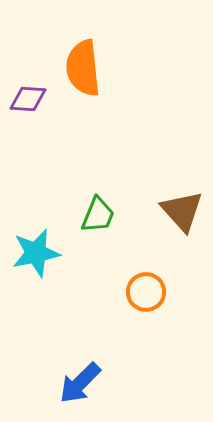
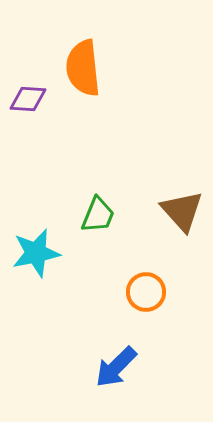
blue arrow: moved 36 px right, 16 px up
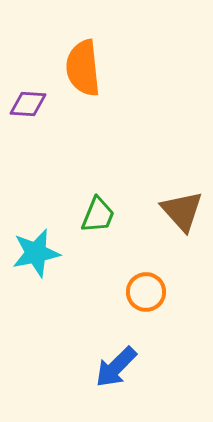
purple diamond: moved 5 px down
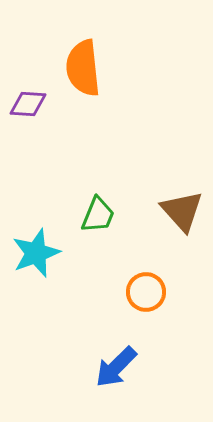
cyan star: rotated 9 degrees counterclockwise
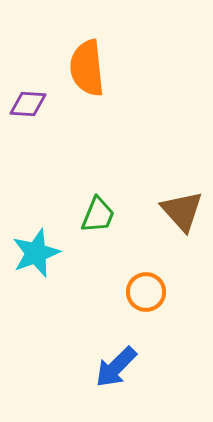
orange semicircle: moved 4 px right
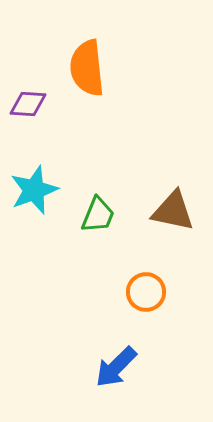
brown triangle: moved 9 px left; rotated 36 degrees counterclockwise
cyan star: moved 2 px left, 63 px up
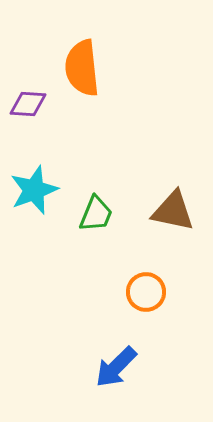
orange semicircle: moved 5 px left
green trapezoid: moved 2 px left, 1 px up
